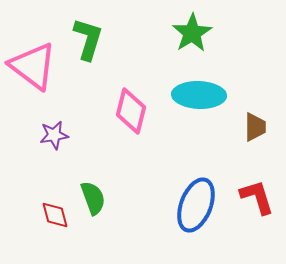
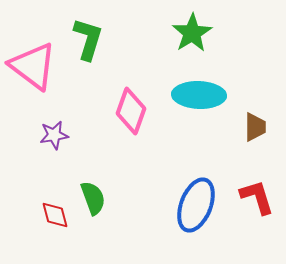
pink diamond: rotated 6 degrees clockwise
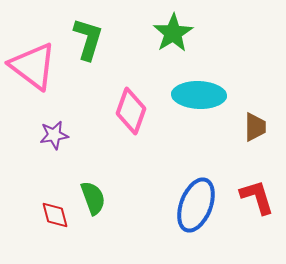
green star: moved 19 px left
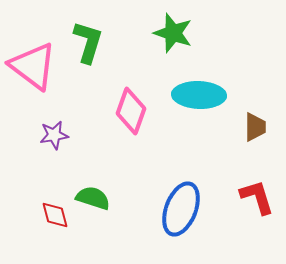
green star: rotated 21 degrees counterclockwise
green L-shape: moved 3 px down
green semicircle: rotated 52 degrees counterclockwise
blue ellipse: moved 15 px left, 4 px down
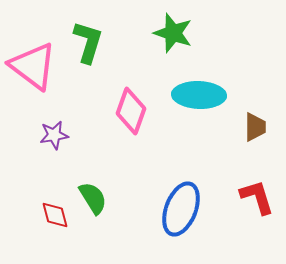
green semicircle: rotated 40 degrees clockwise
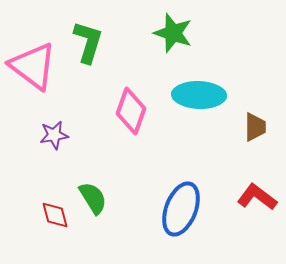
red L-shape: rotated 36 degrees counterclockwise
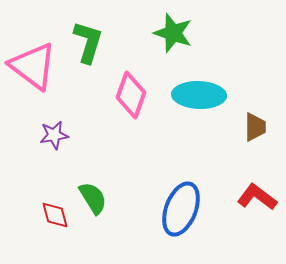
pink diamond: moved 16 px up
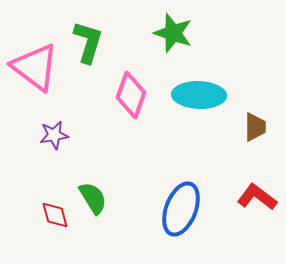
pink triangle: moved 2 px right, 1 px down
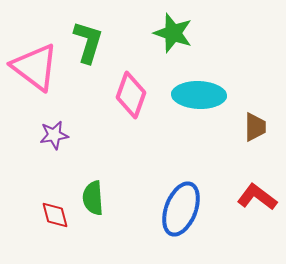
green semicircle: rotated 152 degrees counterclockwise
